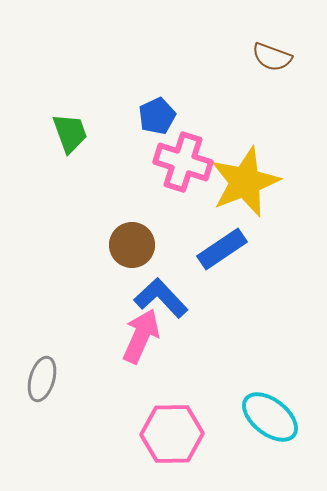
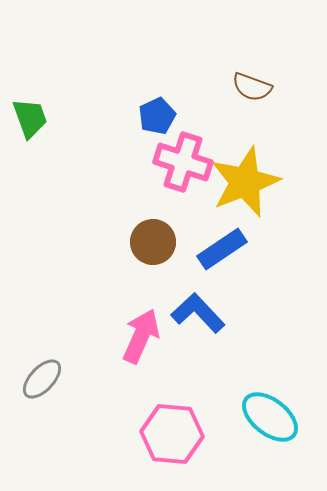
brown semicircle: moved 20 px left, 30 px down
green trapezoid: moved 40 px left, 15 px up
brown circle: moved 21 px right, 3 px up
blue L-shape: moved 37 px right, 15 px down
gray ellipse: rotated 27 degrees clockwise
pink hexagon: rotated 6 degrees clockwise
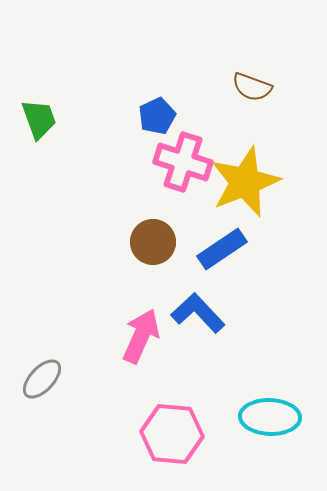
green trapezoid: moved 9 px right, 1 px down
cyan ellipse: rotated 36 degrees counterclockwise
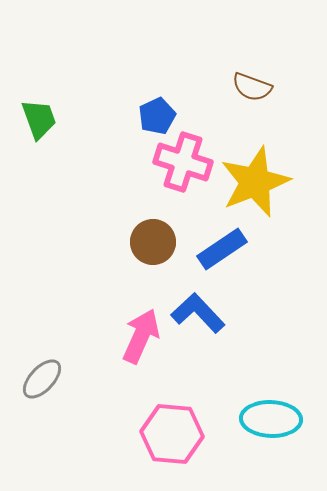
yellow star: moved 10 px right
cyan ellipse: moved 1 px right, 2 px down
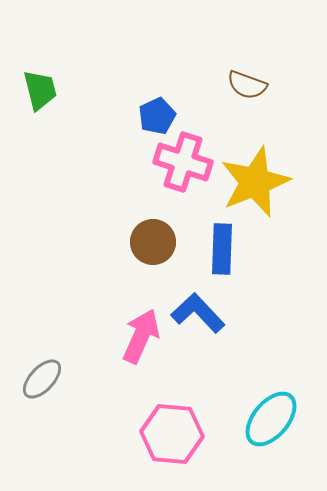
brown semicircle: moved 5 px left, 2 px up
green trapezoid: moved 1 px right, 29 px up; rotated 6 degrees clockwise
blue rectangle: rotated 54 degrees counterclockwise
cyan ellipse: rotated 52 degrees counterclockwise
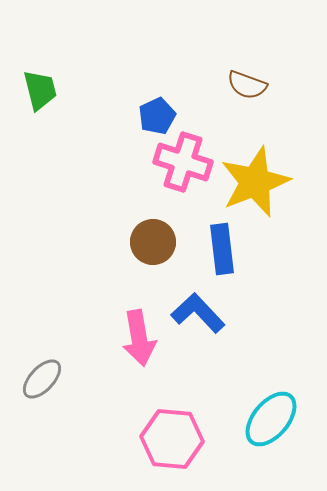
blue rectangle: rotated 9 degrees counterclockwise
pink arrow: moved 2 px left, 2 px down; rotated 146 degrees clockwise
pink hexagon: moved 5 px down
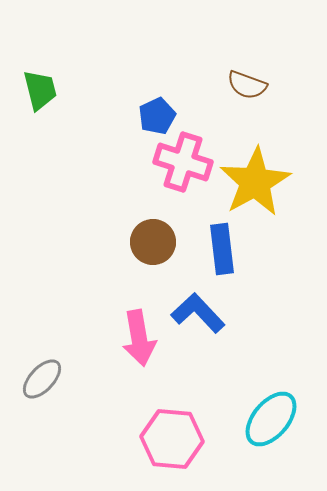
yellow star: rotated 8 degrees counterclockwise
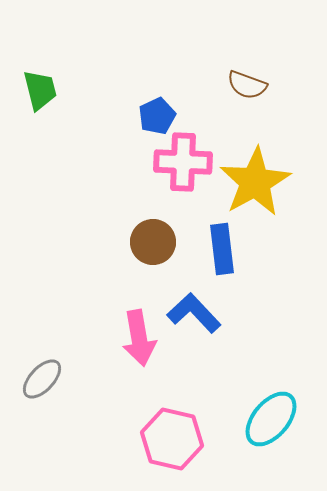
pink cross: rotated 16 degrees counterclockwise
blue L-shape: moved 4 px left
pink hexagon: rotated 8 degrees clockwise
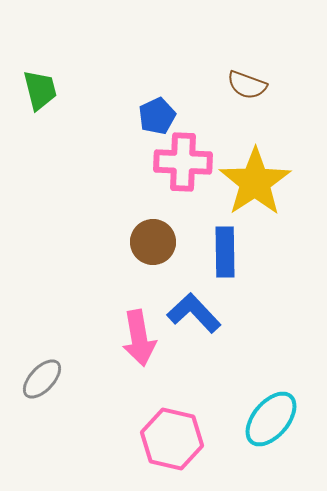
yellow star: rotated 4 degrees counterclockwise
blue rectangle: moved 3 px right, 3 px down; rotated 6 degrees clockwise
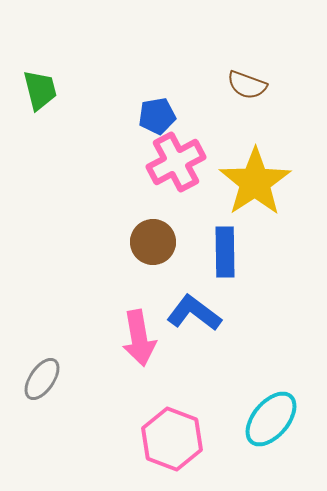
blue pentagon: rotated 15 degrees clockwise
pink cross: moved 7 px left; rotated 30 degrees counterclockwise
blue L-shape: rotated 10 degrees counterclockwise
gray ellipse: rotated 9 degrees counterclockwise
pink hexagon: rotated 8 degrees clockwise
